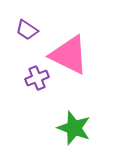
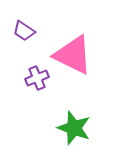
purple trapezoid: moved 3 px left, 1 px down
pink triangle: moved 4 px right
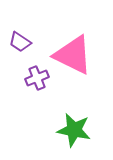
purple trapezoid: moved 4 px left, 11 px down
green star: moved 2 px down; rotated 8 degrees counterclockwise
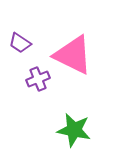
purple trapezoid: moved 1 px down
purple cross: moved 1 px right, 1 px down
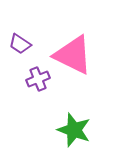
purple trapezoid: moved 1 px down
green star: rotated 8 degrees clockwise
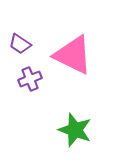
purple cross: moved 8 px left
green star: moved 1 px right
